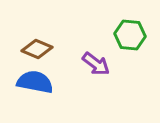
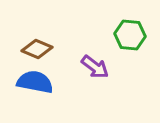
purple arrow: moved 1 px left, 3 px down
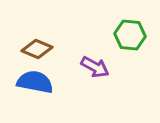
purple arrow: rotated 8 degrees counterclockwise
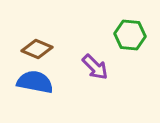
purple arrow: rotated 16 degrees clockwise
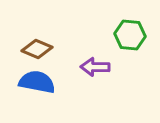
purple arrow: rotated 136 degrees clockwise
blue semicircle: moved 2 px right
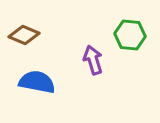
brown diamond: moved 13 px left, 14 px up
purple arrow: moved 2 px left, 7 px up; rotated 72 degrees clockwise
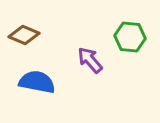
green hexagon: moved 2 px down
purple arrow: moved 3 px left; rotated 24 degrees counterclockwise
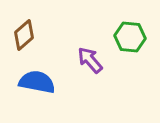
brown diamond: rotated 64 degrees counterclockwise
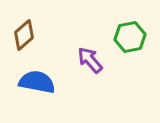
green hexagon: rotated 16 degrees counterclockwise
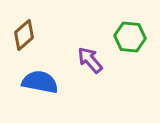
green hexagon: rotated 16 degrees clockwise
blue semicircle: moved 3 px right
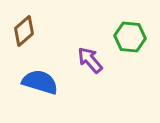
brown diamond: moved 4 px up
blue semicircle: rotated 6 degrees clockwise
